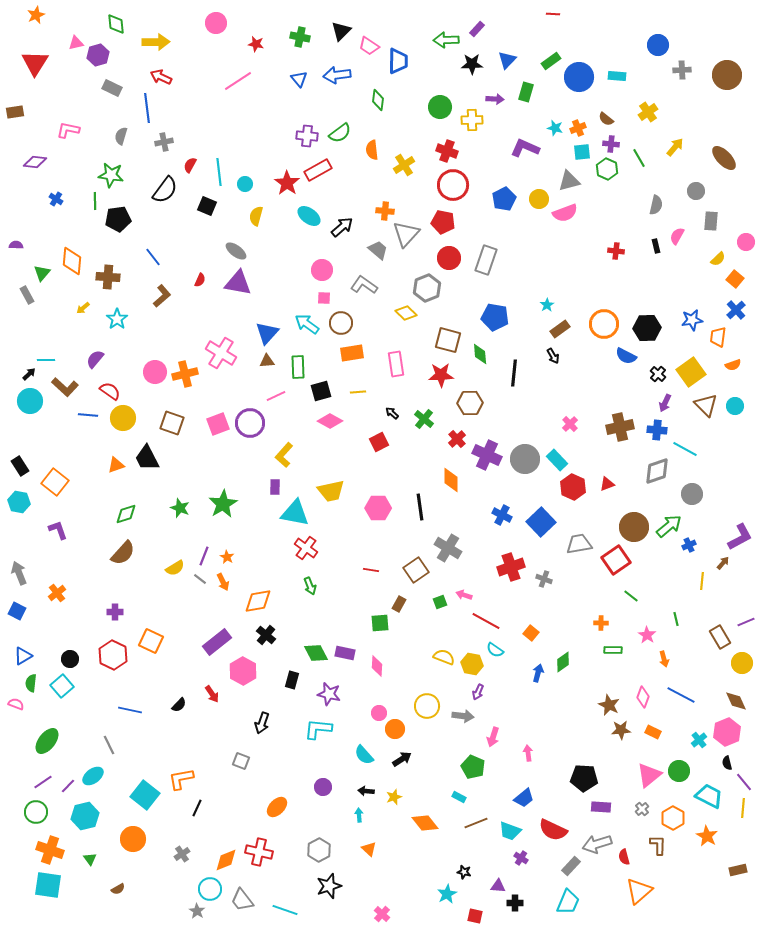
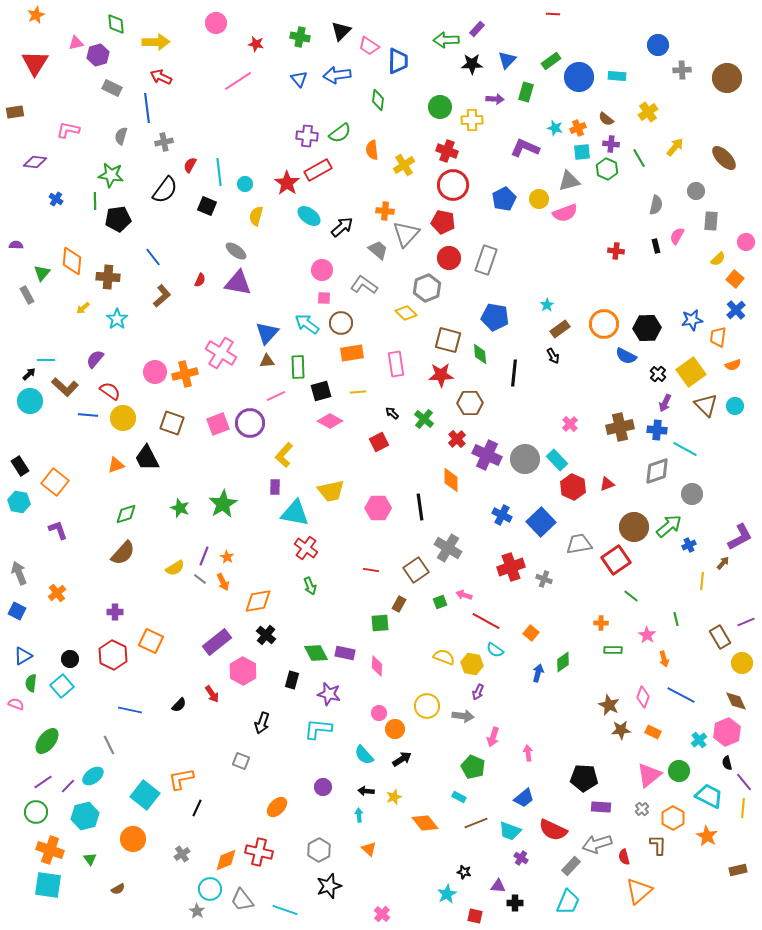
brown circle at (727, 75): moved 3 px down
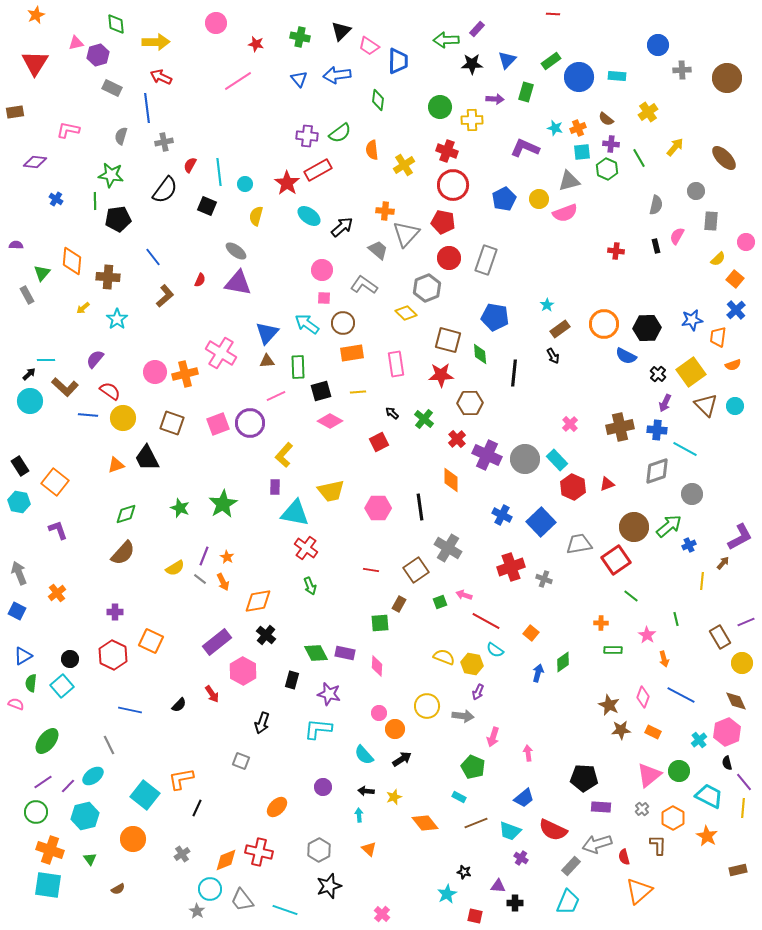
brown L-shape at (162, 296): moved 3 px right
brown circle at (341, 323): moved 2 px right
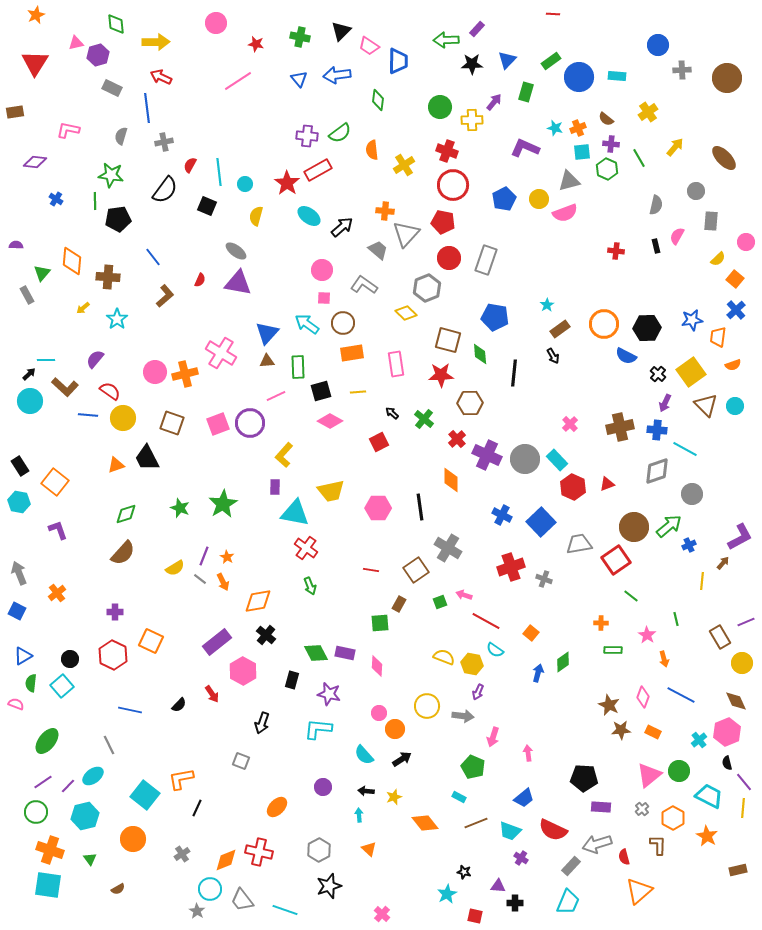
purple arrow at (495, 99): moved 1 px left, 3 px down; rotated 54 degrees counterclockwise
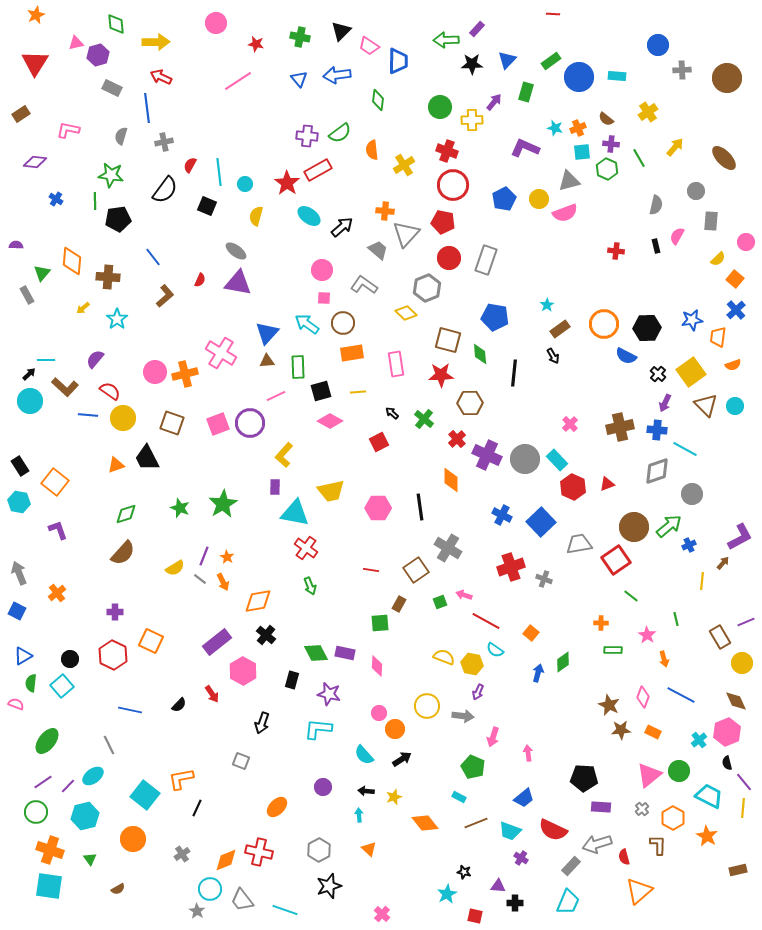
brown rectangle at (15, 112): moved 6 px right, 2 px down; rotated 24 degrees counterclockwise
cyan square at (48, 885): moved 1 px right, 1 px down
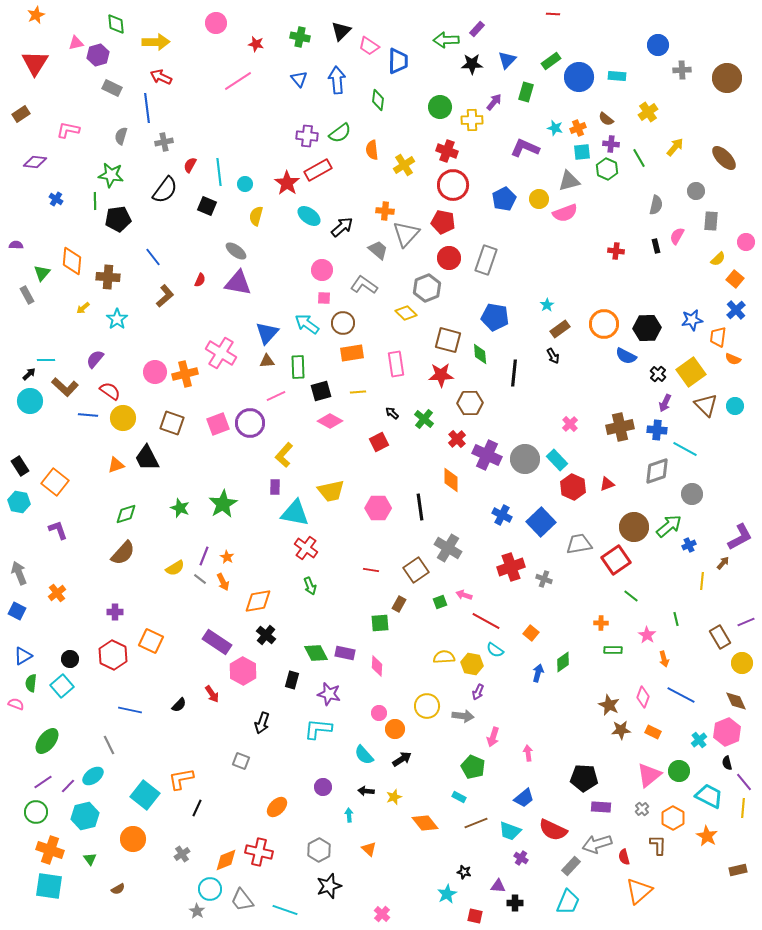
blue arrow at (337, 75): moved 5 px down; rotated 92 degrees clockwise
orange semicircle at (733, 365): moved 6 px up; rotated 42 degrees clockwise
purple rectangle at (217, 642): rotated 72 degrees clockwise
yellow semicircle at (444, 657): rotated 25 degrees counterclockwise
cyan arrow at (359, 815): moved 10 px left
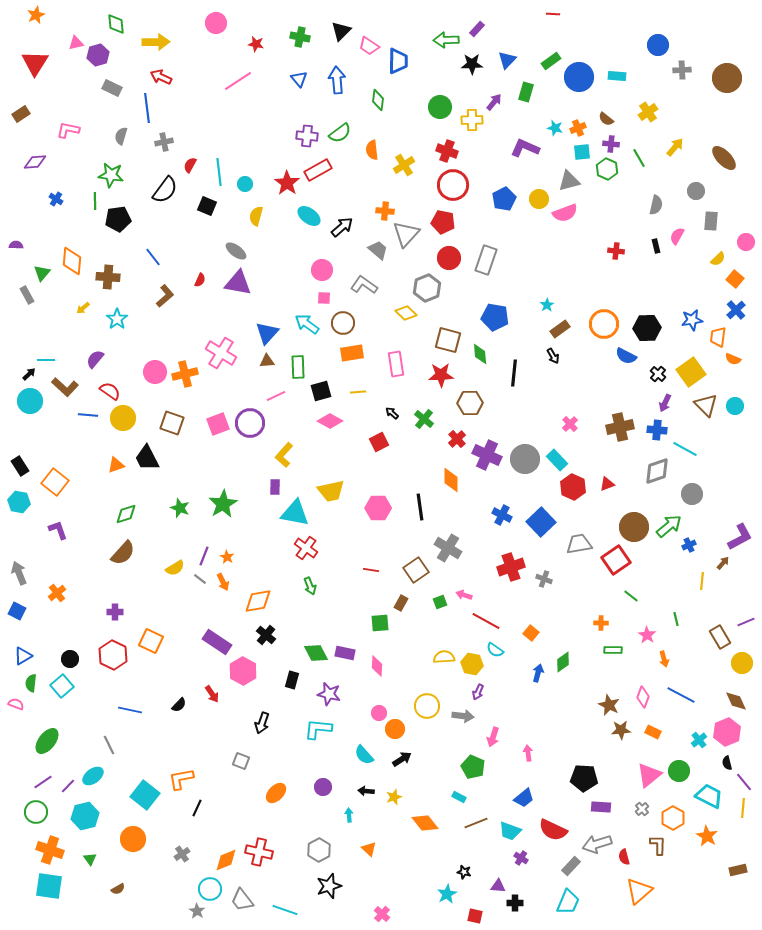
purple diamond at (35, 162): rotated 10 degrees counterclockwise
brown rectangle at (399, 604): moved 2 px right, 1 px up
orange ellipse at (277, 807): moved 1 px left, 14 px up
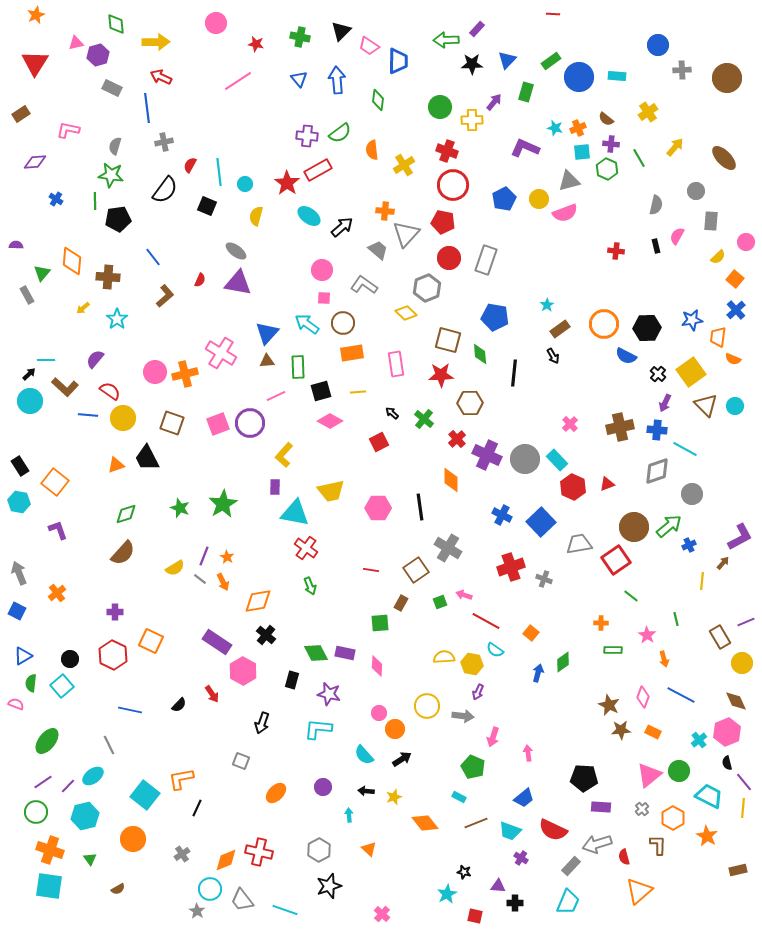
gray semicircle at (121, 136): moved 6 px left, 10 px down
yellow semicircle at (718, 259): moved 2 px up
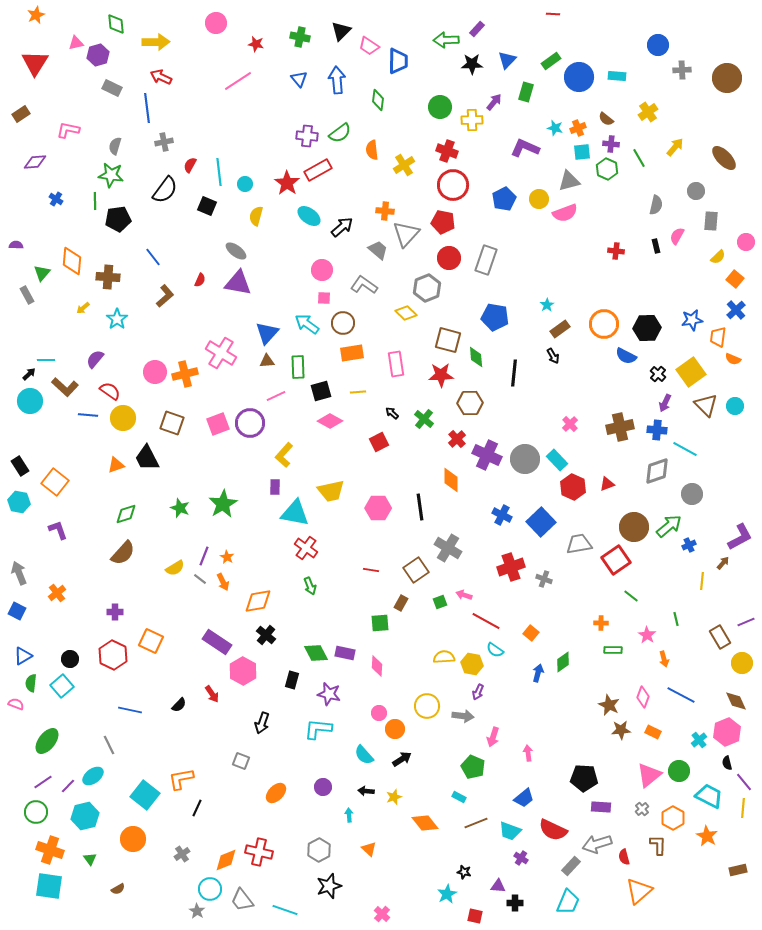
green diamond at (480, 354): moved 4 px left, 3 px down
